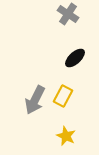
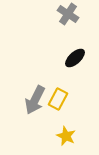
yellow rectangle: moved 5 px left, 3 px down
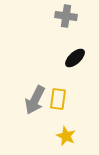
gray cross: moved 2 px left, 2 px down; rotated 25 degrees counterclockwise
yellow rectangle: rotated 20 degrees counterclockwise
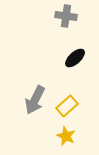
yellow rectangle: moved 9 px right, 7 px down; rotated 40 degrees clockwise
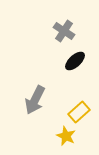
gray cross: moved 2 px left, 15 px down; rotated 25 degrees clockwise
black ellipse: moved 3 px down
yellow rectangle: moved 12 px right, 6 px down
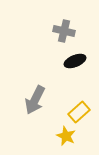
gray cross: rotated 20 degrees counterclockwise
black ellipse: rotated 20 degrees clockwise
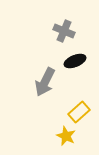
gray cross: rotated 10 degrees clockwise
gray arrow: moved 10 px right, 18 px up
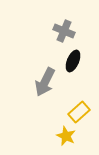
black ellipse: moved 2 px left; rotated 45 degrees counterclockwise
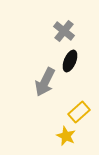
gray cross: rotated 15 degrees clockwise
black ellipse: moved 3 px left
